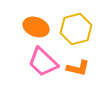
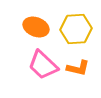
yellow hexagon: rotated 12 degrees clockwise
pink trapezoid: moved 3 px down
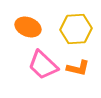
orange ellipse: moved 8 px left
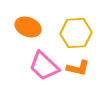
yellow hexagon: moved 4 px down
pink trapezoid: moved 1 px right, 1 px down
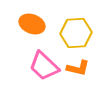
orange ellipse: moved 4 px right, 3 px up
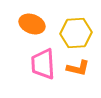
pink trapezoid: moved 1 px left, 2 px up; rotated 44 degrees clockwise
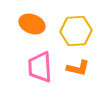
yellow hexagon: moved 2 px up
pink trapezoid: moved 3 px left, 3 px down
